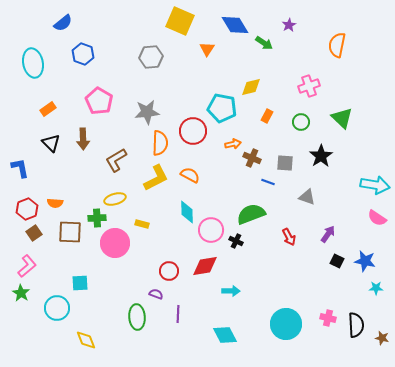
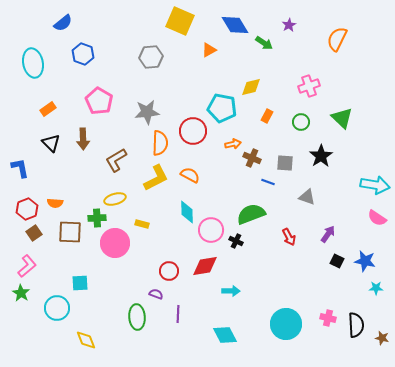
orange semicircle at (337, 45): moved 6 px up; rotated 15 degrees clockwise
orange triangle at (207, 49): moved 2 px right, 1 px down; rotated 28 degrees clockwise
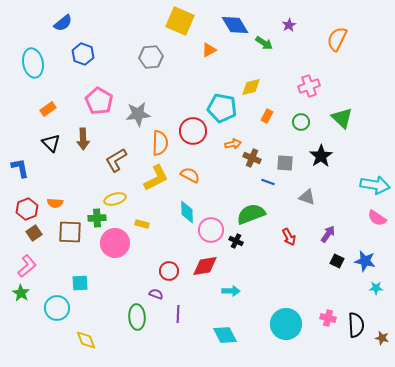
gray star at (147, 112): moved 9 px left, 2 px down
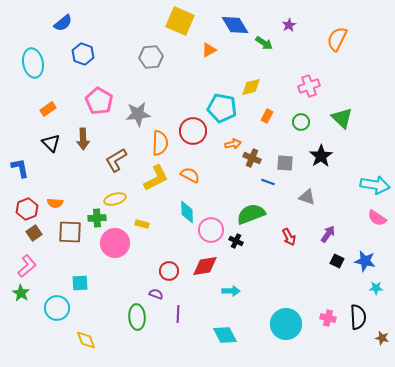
black semicircle at (356, 325): moved 2 px right, 8 px up
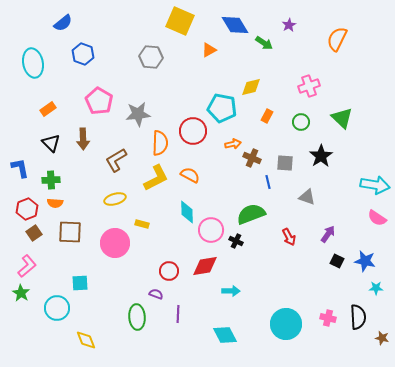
gray hexagon at (151, 57): rotated 10 degrees clockwise
blue line at (268, 182): rotated 56 degrees clockwise
green cross at (97, 218): moved 46 px left, 38 px up
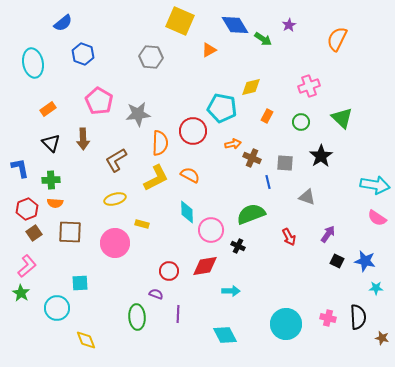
green arrow at (264, 43): moved 1 px left, 4 px up
black cross at (236, 241): moved 2 px right, 5 px down
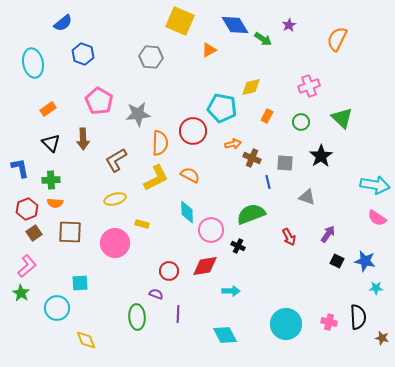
pink cross at (328, 318): moved 1 px right, 4 px down
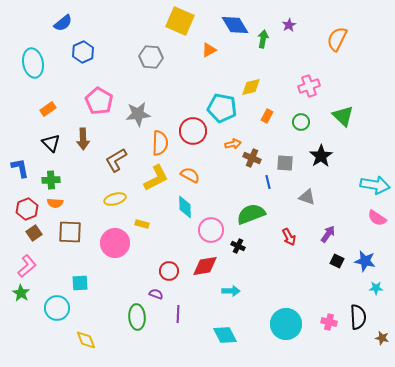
green arrow at (263, 39): rotated 114 degrees counterclockwise
blue hexagon at (83, 54): moved 2 px up; rotated 15 degrees clockwise
green triangle at (342, 118): moved 1 px right, 2 px up
cyan diamond at (187, 212): moved 2 px left, 5 px up
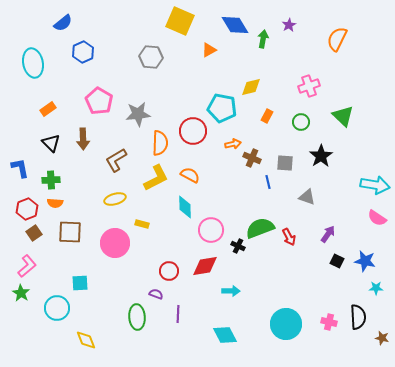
green semicircle at (251, 214): moved 9 px right, 14 px down
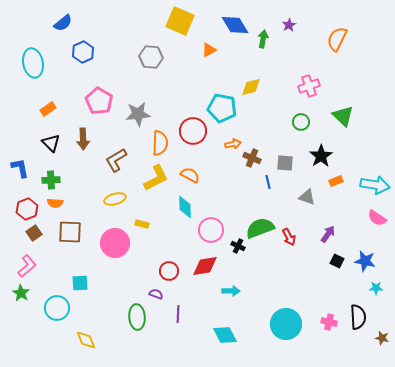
orange rectangle at (267, 116): moved 69 px right, 65 px down; rotated 40 degrees clockwise
